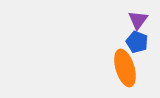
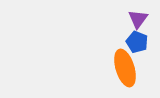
purple triangle: moved 1 px up
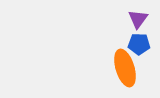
blue pentagon: moved 2 px right, 2 px down; rotated 20 degrees counterclockwise
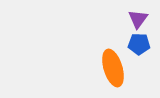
orange ellipse: moved 12 px left
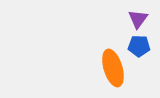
blue pentagon: moved 2 px down
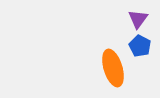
blue pentagon: moved 1 px right; rotated 25 degrees clockwise
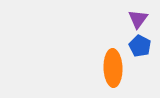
orange ellipse: rotated 15 degrees clockwise
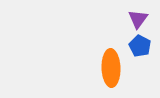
orange ellipse: moved 2 px left
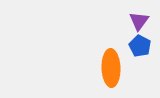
purple triangle: moved 1 px right, 2 px down
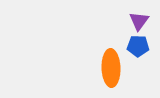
blue pentagon: moved 2 px left; rotated 25 degrees counterclockwise
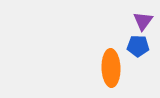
purple triangle: moved 4 px right
